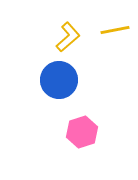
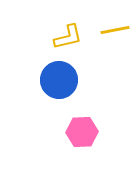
yellow L-shape: rotated 28 degrees clockwise
pink hexagon: rotated 16 degrees clockwise
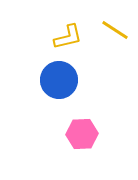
yellow line: rotated 44 degrees clockwise
pink hexagon: moved 2 px down
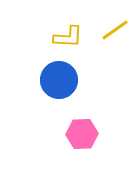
yellow line: rotated 68 degrees counterclockwise
yellow L-shape: rotated 16 degrees clockwise
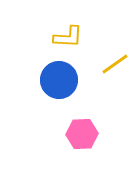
yellow line: moved 34 px down
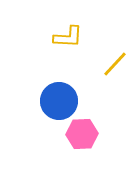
yellow line: rotated 12 degrees counterclockwise
blue circle: moved 21 px down
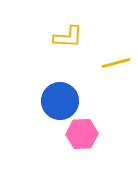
yellow line: moved 1 px right, 1 px up; rotated 32 degrees clockwise
blue circle: moved 1 px right
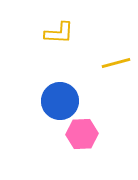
yellow L-shape: moved 9 px left, 4 px up
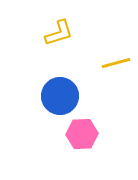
yellow L-shape: rotated 20 degrees counterclockwise
blue circle: moved 5 px up
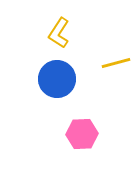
yellow L-shape: rotated 140 degrees clockwise
blue circle: moved 3 px left, 17 px up
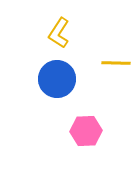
yellow line: rotated 16 degrees clockwise
pink hexagon: moved 4 px right, 3 px up
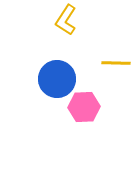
yellow L-shape: moved 7 px right, 13 px up
pink hexagon: moved 2 px left, 24 px up
